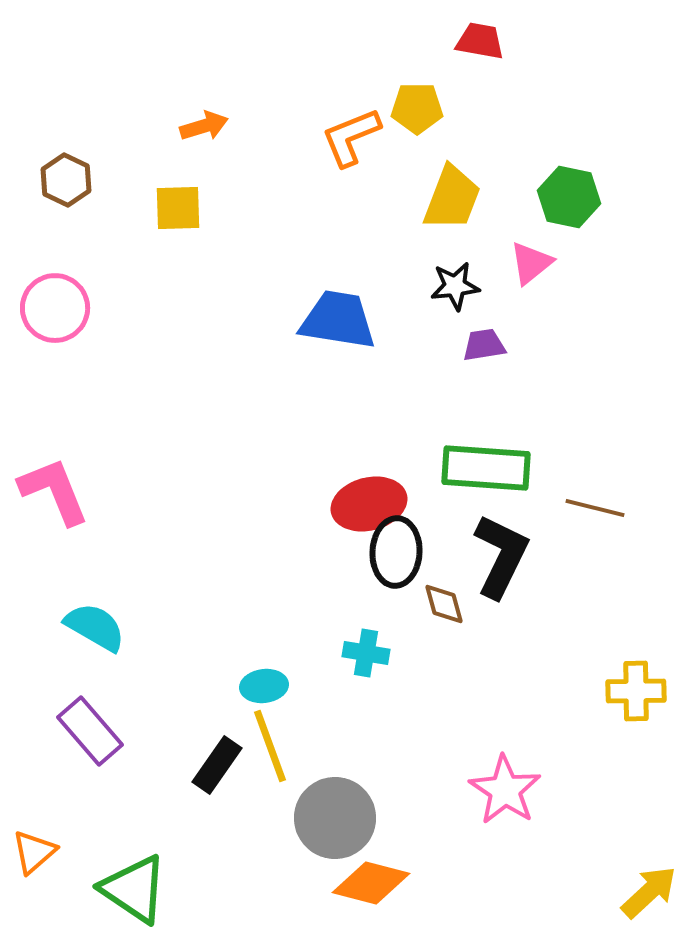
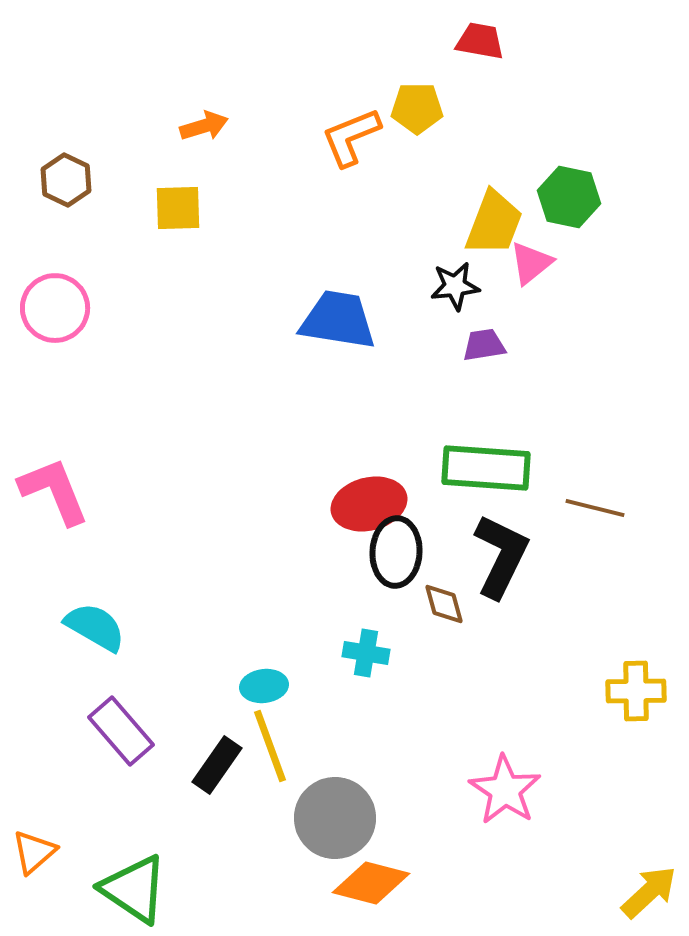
yellow trapezoid: moved 42 px right, 25 px down
purple rectangle: moved 31 px right
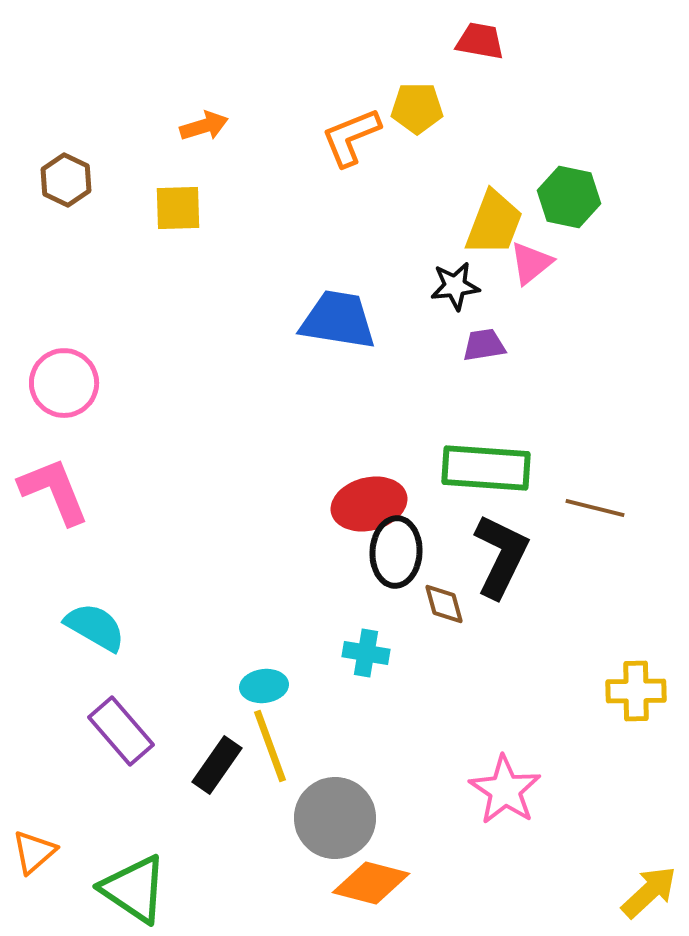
pink circle: moved 9 px right, 75 px down
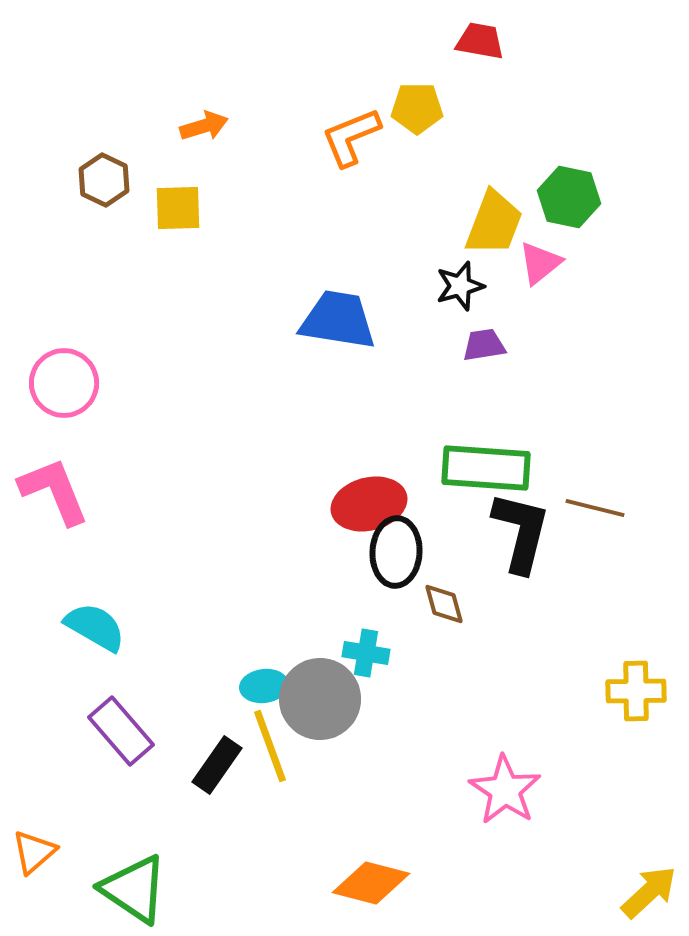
brown hexagon: moved 38 px right
pink triangle: moved 9 px right
black star: moved 5 px right; rotated 9 degrees counterclockwise
black L-shape: moved 20 px right, 24 px up; rotated 12 degrees counterclockwise
gray circle: moved 15 px left, 119 px up
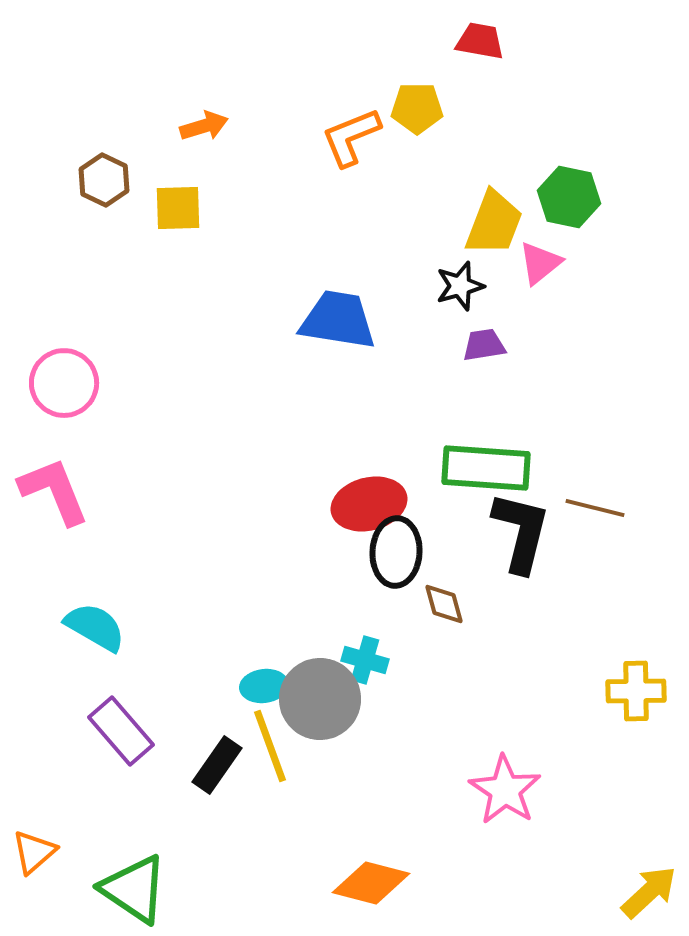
cyan cross: moved 1 px left, 7 px down; rotated 6 degrees clockwise
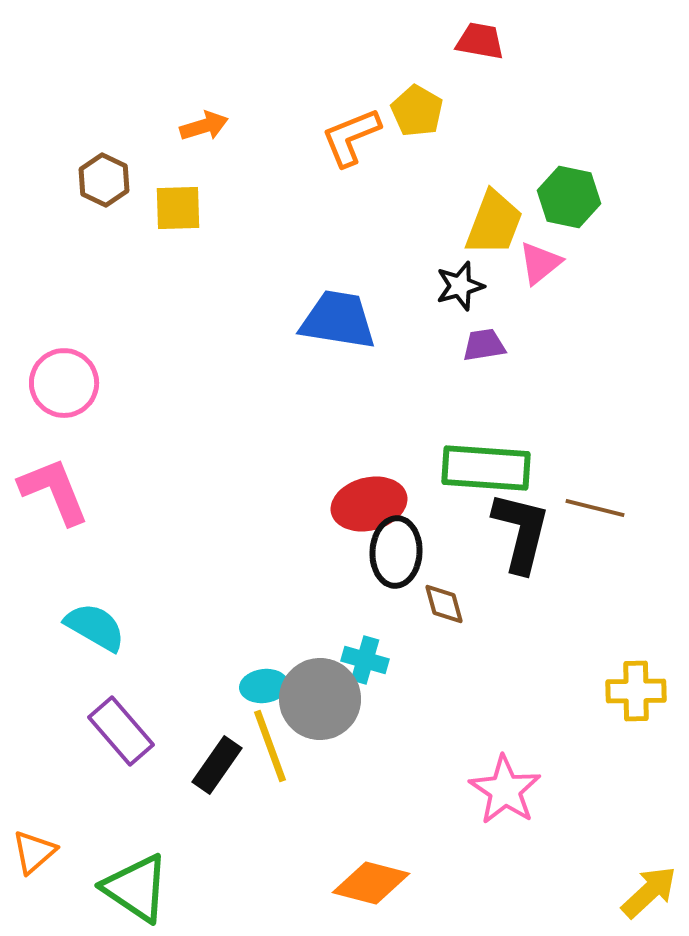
yellow pentagon: moved 3 px down; rotated 30 degrees clockwise
green triangle: moved 2 px right, 1 px up
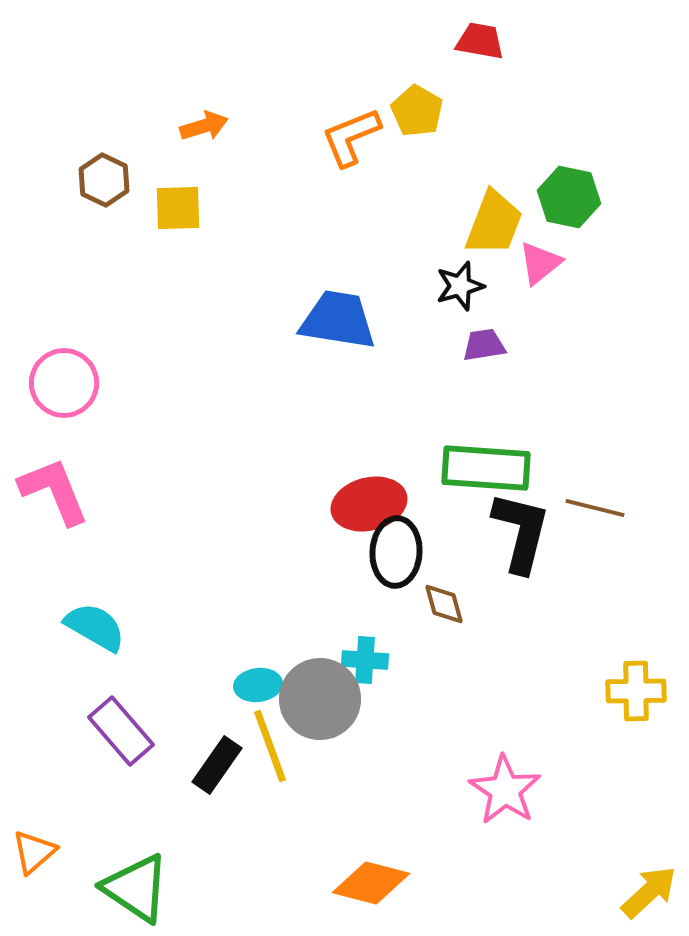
cyan cross: rotated 12 degrees counterclockwise
cyan ellipse: moved 6 px left, 1 px up
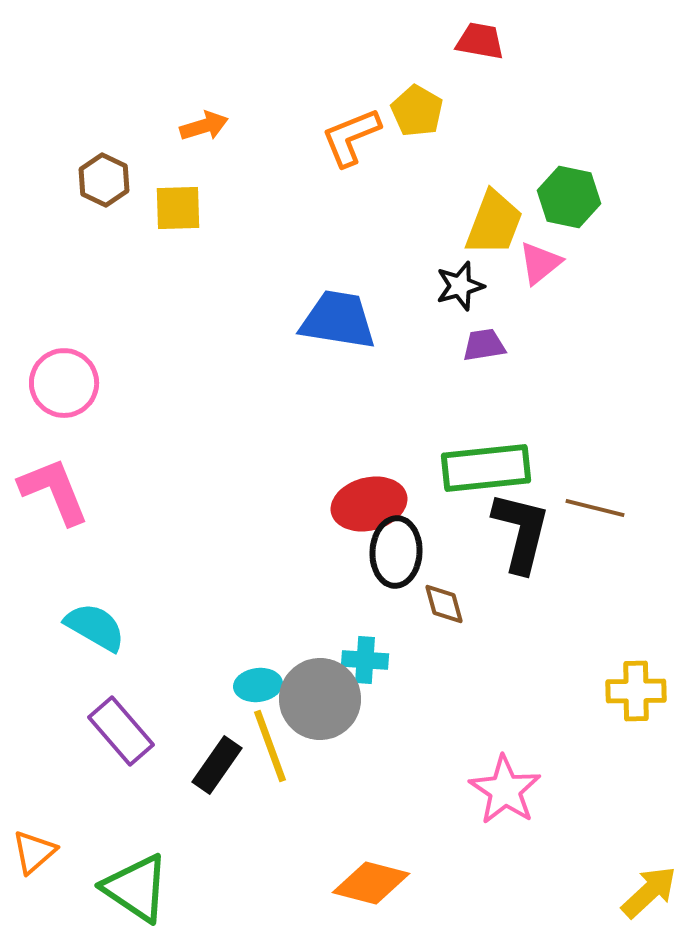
green rectangle: rotated 10 degrees counterclockwise
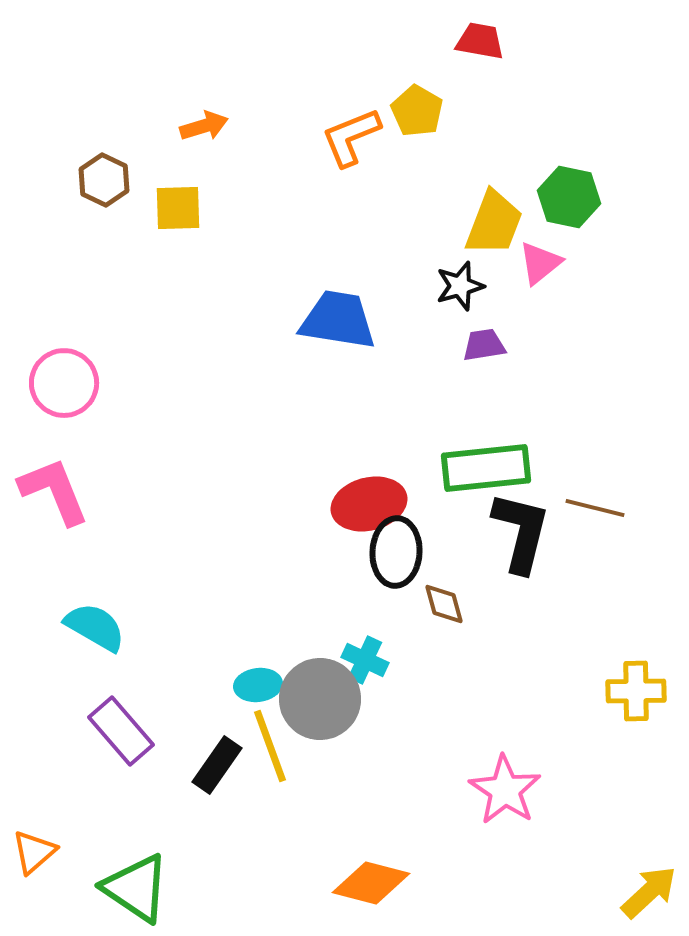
cyan cross: rotated 21 degrees clockwise
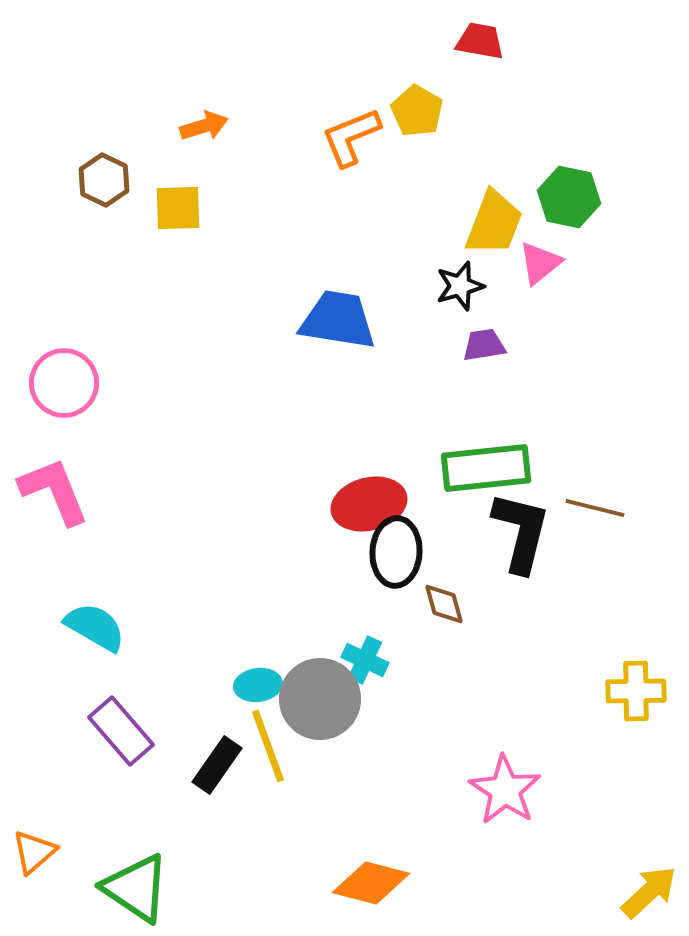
yellow line: moved 2 px left
